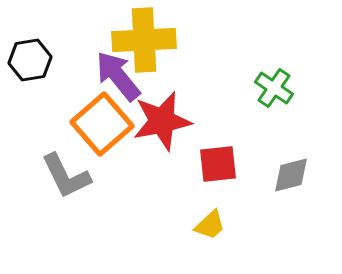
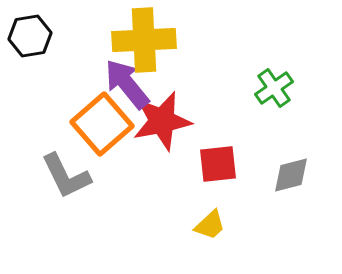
black hexagon: moved 24 px up
purple arrow: moved 9 px right, 8 px down
green cross: rotated 21 degrees clockwise
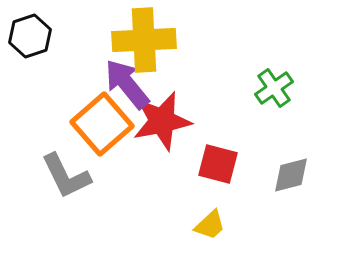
black hexagon: rotated 9 degrees counterclockwise
red square: rotated 21 degrees clockwise
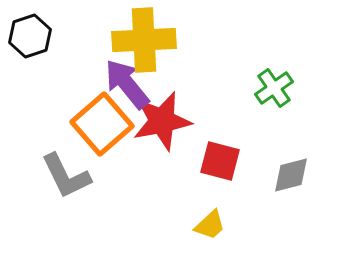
red square: moved 2 px right, 3 px up
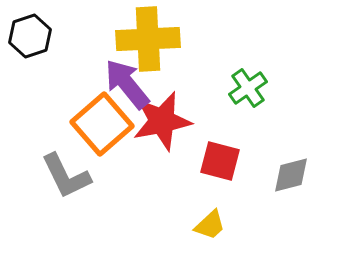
yellow cross: moved 4 px right, 1 px up
green cross: moved 26 px left
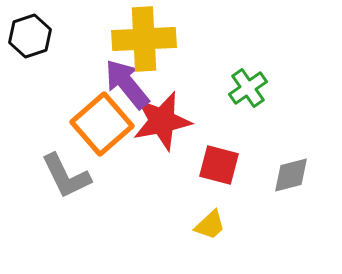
yellow cross: moved 4 px left
red square: moved 1 px left, 4 px down
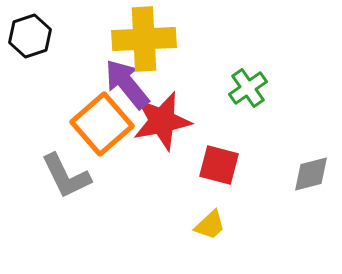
gray diamond: moved 20 px right, 1 px up
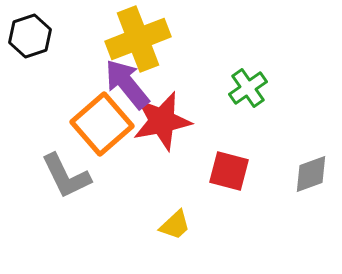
yellow cross: moved 6 px left; rotated 18 degrees counterclockwise
red square: moved 10 px right, 6 px down
gray diamond: rotated 6 degrees counterclockwise
yellow trapezoid: moved 35 px left
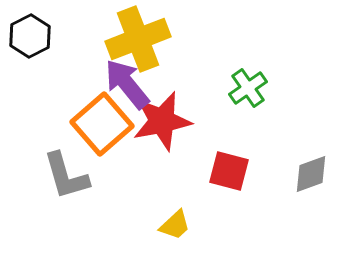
black hexagon: rotated 9 degrees counterclockwise
gray L-shape: rotated 10 degrees clockwise
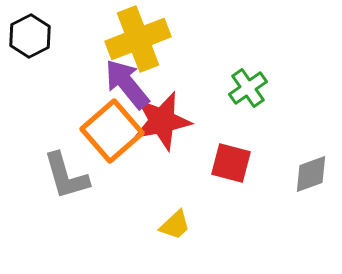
orange square: moved 10 px right, 7 px down
red square: moved 2 px right, 8 px up
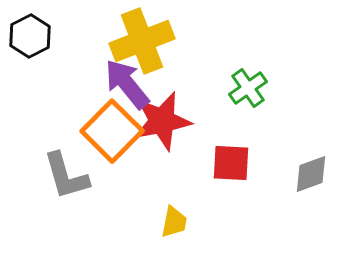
yellow cross: moved 4 px right, 2 px down
orange square: rotated 4 degrees counterclockwise
red square: rotated 12 degrees counterclockwise
yellow trapezoid: moved 1 px left, 3 px up; rotated 36 degrees counterclockwise
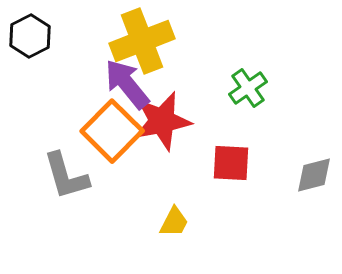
gray diamond: moved 3 px right, 1 px down; rotated 6 degrees clockwise
yellow trapezoid: rotated 16 degrees clockwise
